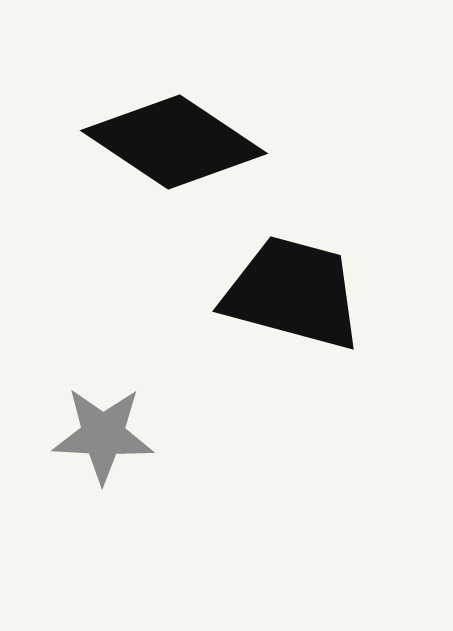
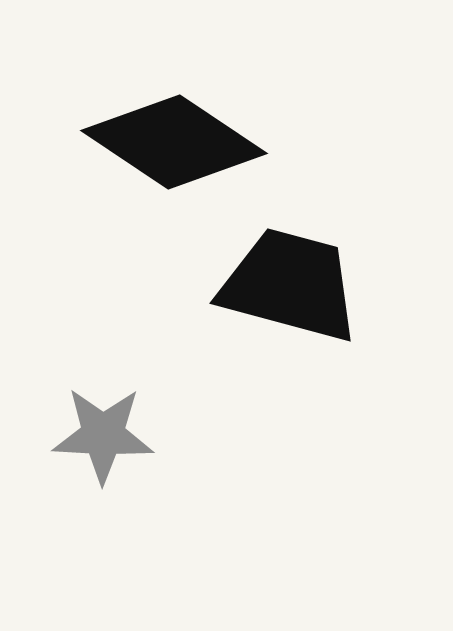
black trapezoid: moved 3 px left, 8 px up
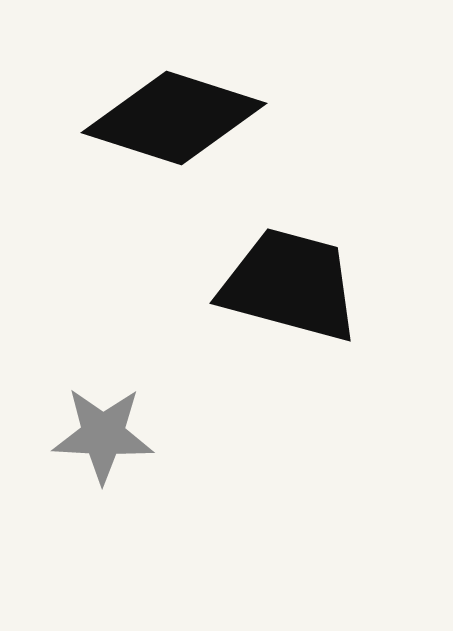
black diamond: moved 24 px up; rotated 16 degrees counterclockwise
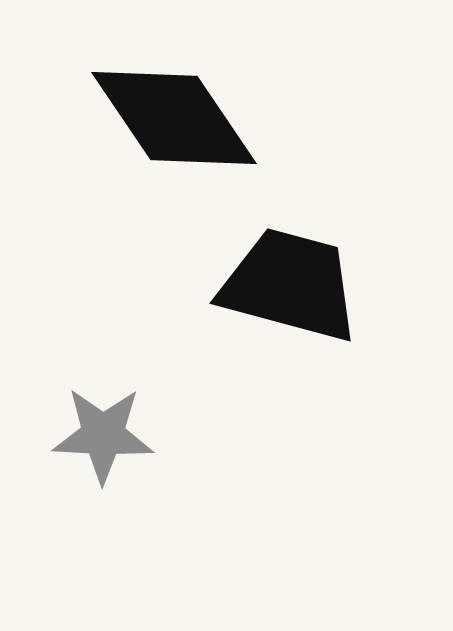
black diamond: rotated 38 degrees clockwise
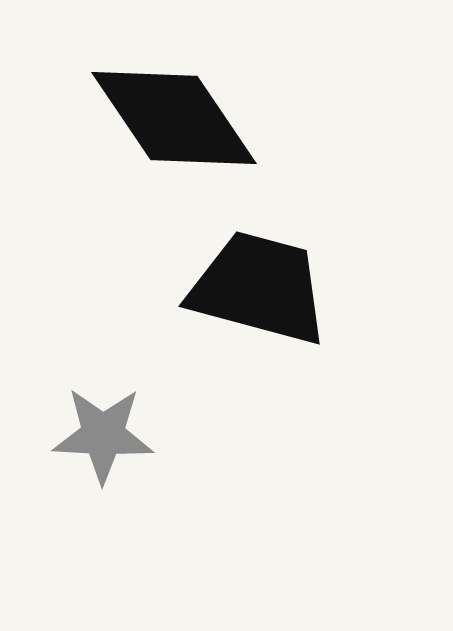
black trapezoid: moved 31 px left, 3 px down
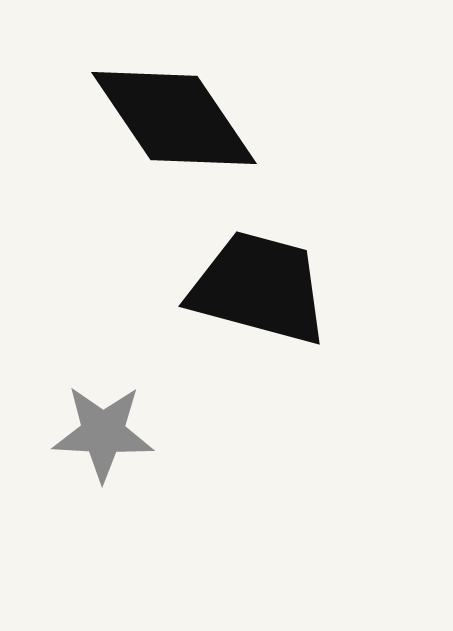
gray star: moved 2 px up
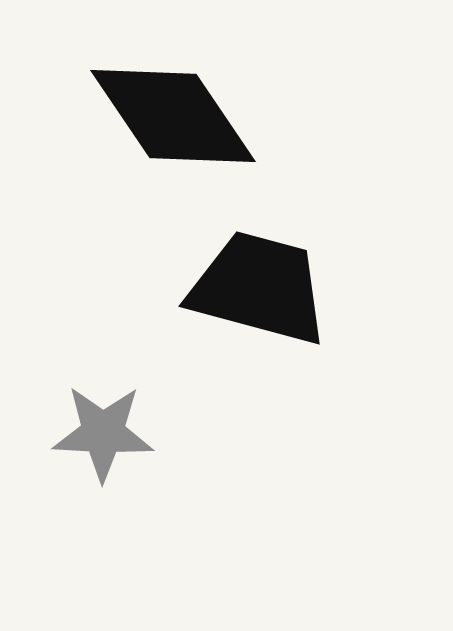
black diamond: moved 1 px left, 2 px up
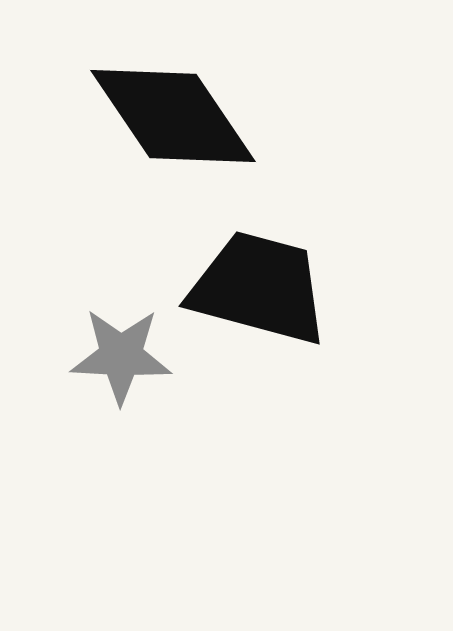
gray star: moved 18 px right, 77 px up
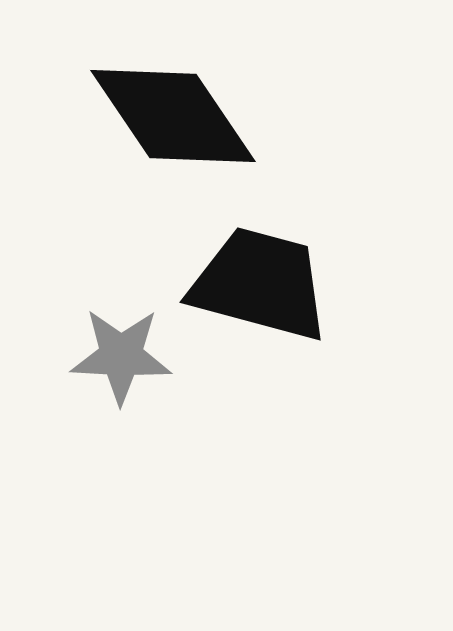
black trapezoid: moved 1 px right, 4 px up
